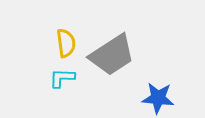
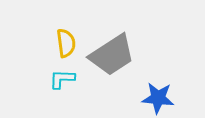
cyan L-shape: moved 1 px down
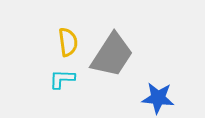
yellow semicircle: moved 2 px right, 1 px up
gray trapezoid: rotated 24 degrees counterclockwise
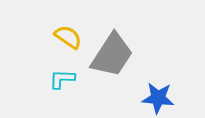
yellow semicircle: moved 5 px up; rotated 48 degrees counterclockwise
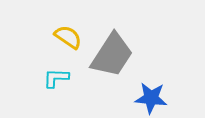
cyan L-shape: moved 6 px left, 1 px up
blue star: moved 7 px left
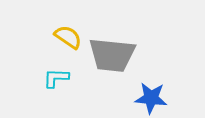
gray trapezoid: rotated 63 degrees clockwise
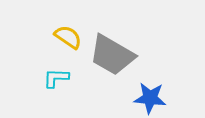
gray trapezoid: rotated 24 degrees clockwise
blue star: moved 1 px left
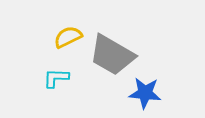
yellow semicircle: rotated 60 degrees counterclockwise
blue star: moved 5 px left, 5 px up
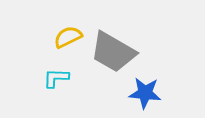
gray trapezoid: moved 1 px right, 3 px up
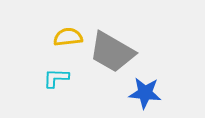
yellow semicircle: rotated 20 degrees clockwise
gray trapezoid: moved 1 px left
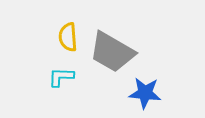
yellow semicircle: rotated 88 degrees counterclockwise
cyan L-shape: moved 5 px right, 1 px up
